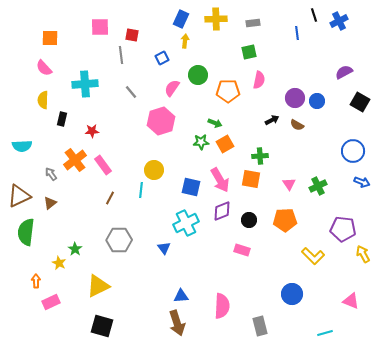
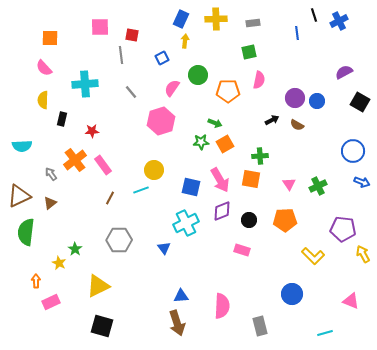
cyan line at (141, 190): rotated 63 degrees clockwise
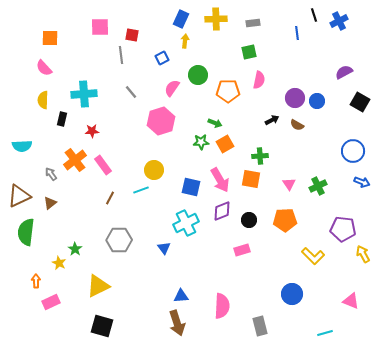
cyan cross at (85, 84): moved 1 px left, 10 px down
pink rectangle at (242, 250): rotated 35 degrees counterclockwise
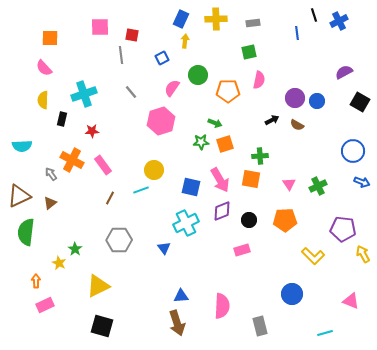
cyan cross at (84, 94): rotated 15 degrees counterclockwise
orange square at (225, 144): rotated 12 degrees clockwise
orange cross at (75, 160): moved 3 px left; rotated 25 degrees counterclockwise
pink rectangle at (51, 302): moved 6 px left, 3 px down
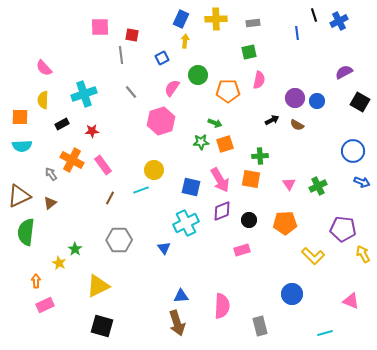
orange square at (50, 38): moved 30 px left, 79 px down
black rectangle at (62, 119): moved 5 px down; rotated 48 degrees clockwise
orange pentagon at (285, 220): moved 3 px down
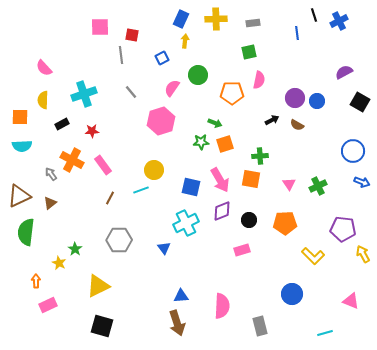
orange pentagon at (228, 91): moved 4 px right, 2 px down
pink rectangle at (45, 305): moved 3 px right
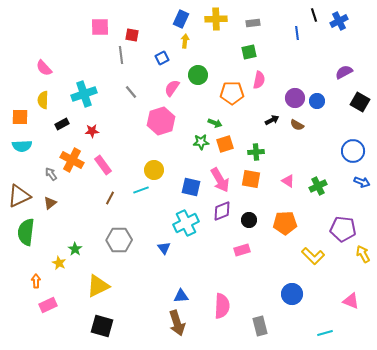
green cross at (260, 156): moved 4 px left, 4 px up
pink triangle at (289, 184): moved 1 px left, 3 px up; rotated 24 degrees counterclockwise
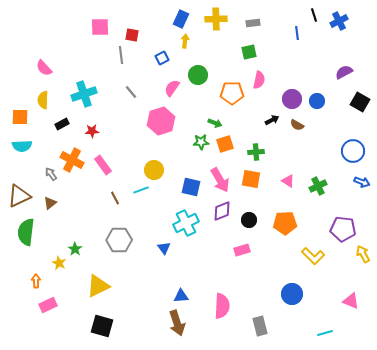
purple circle at (295, 98): moved 3 px left, 1 px down
brown line at (110, 198): moved 5 px right; rotated 56 degrees counterclockwise
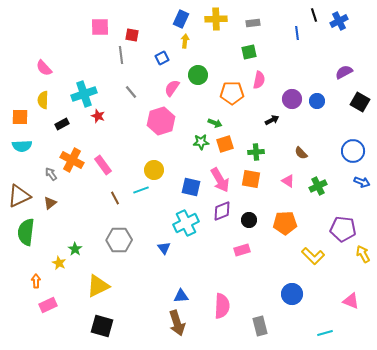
brown semicircle at (297, 125): moved 4 px right, 28 px down; rotated 16 degrees clockwise
red star at (92, 131): moved 6 px right, 15 px up; rotated 24 degrees clockwise
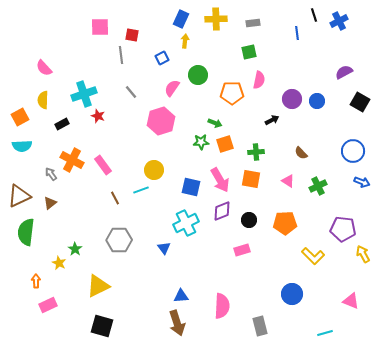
orange square at (20, 117): rotated 30 degrees counterclockwise
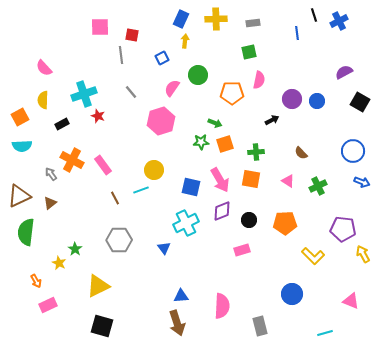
orange arrow at (36, 281): rotated 152 degrees clockwise
